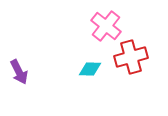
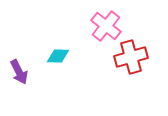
cyan diamond: moved 32 px left, 13 px up
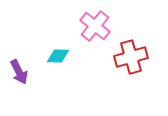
pink cross: moved 11 px left
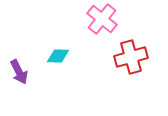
pink cross: moved 7 px right, 7 px up
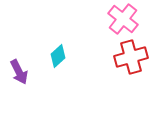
pink cross: moved 21 px right
cyan diamond: rotated 45 degrees counterclockwise
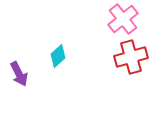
pink cross: rotated 12 degrees clockwise
purple arrow: moved 2 px down
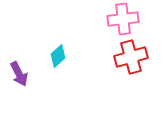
pink cross: rotated 32 degrees clockwise
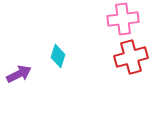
cyan diamond: rotated 30 degrees counterclockwise
purple arrow: rotated 90 degrees counterclockwise
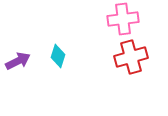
purple arrow: moved 1 px left, 13 px up
